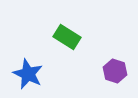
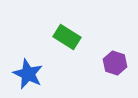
purple hexagon: moved 8 px up
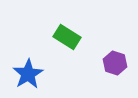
blue star: rotated 16 degrees clockwise
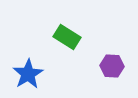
purple hexagon: moved 3 px left, 3 px down; rotated 15 degrees counterclockwise
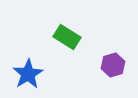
purple hexagon: moved 1 px right, 1 px up; rotated 20 degrees counterclockwise
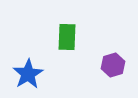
green rectangle: rotated 60 degrees clockwise
